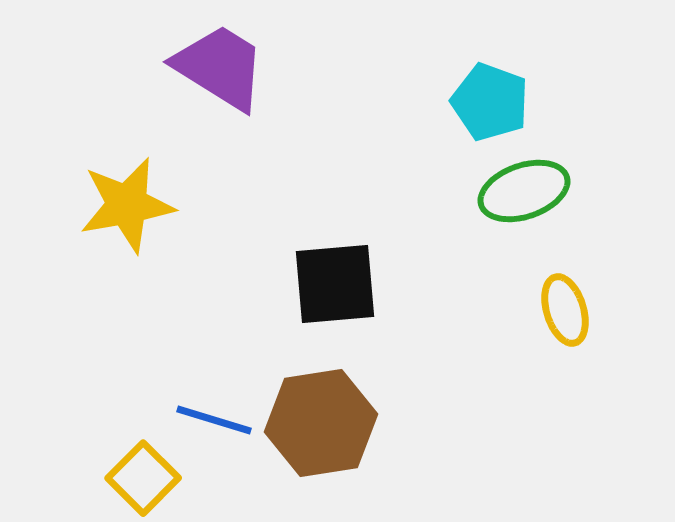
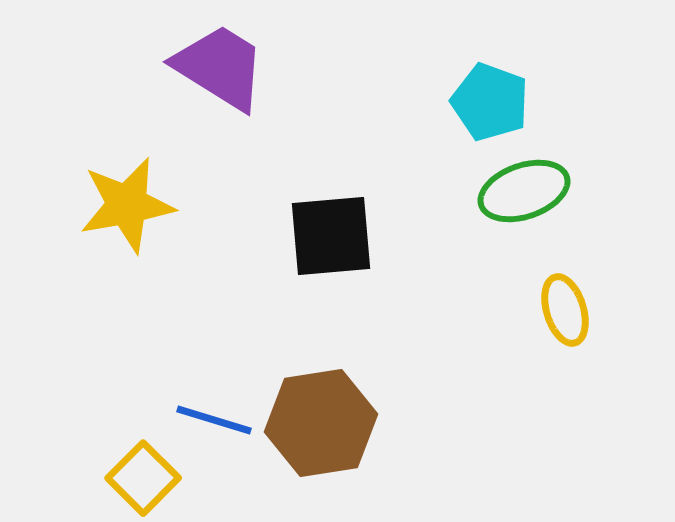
black square: moved 4 px left, 48 px up
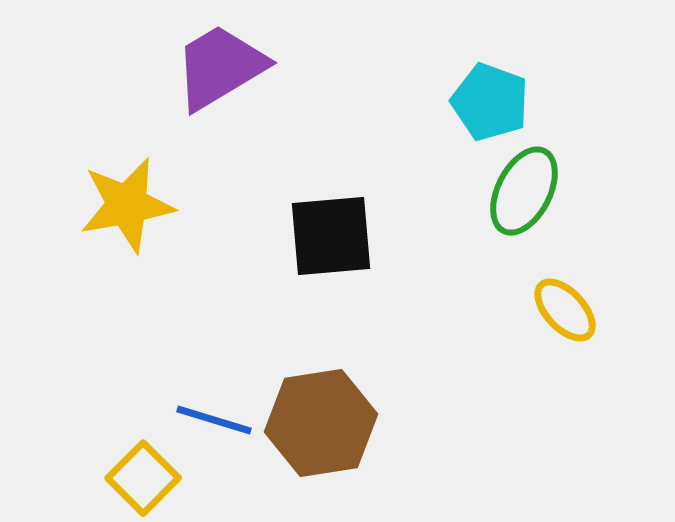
purple trapezoid: rotated 63 degrees counterclockwise
green ellipse: rotated 44 degrees counterclockwise
yellow ellipse: rotated 26 degrees counterclockwise
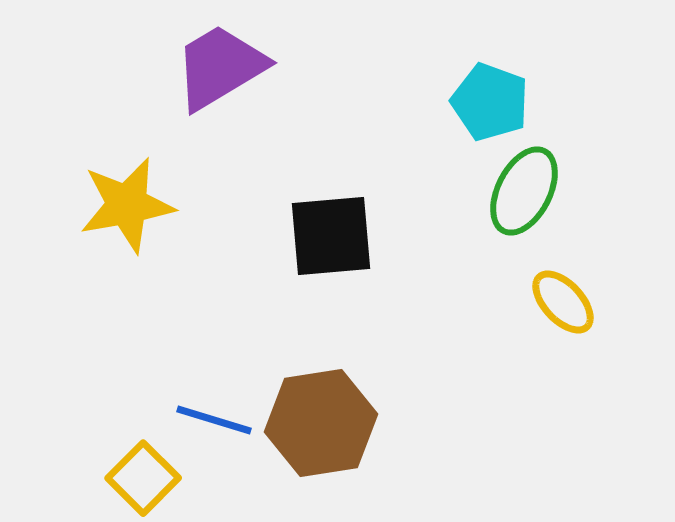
yellow ellipse: moved 2 px left, 8 px up
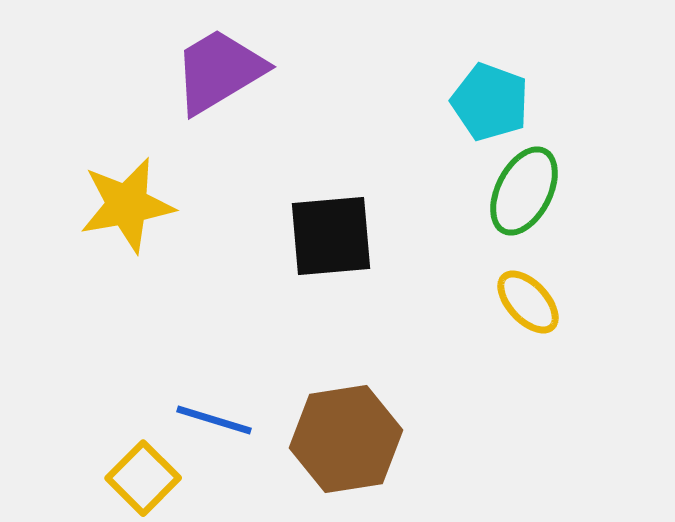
purple trapezoid: moved 1 px left, 4 px down
yellow ellipse: moved 35 px left
brown hexagon: moved 25 px right, 16 px down
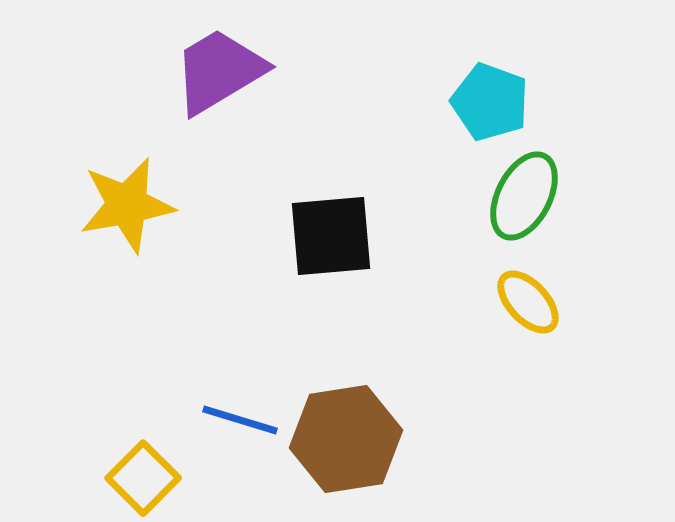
green ellipse: moved 5 px down
blue line: moved 26 px right
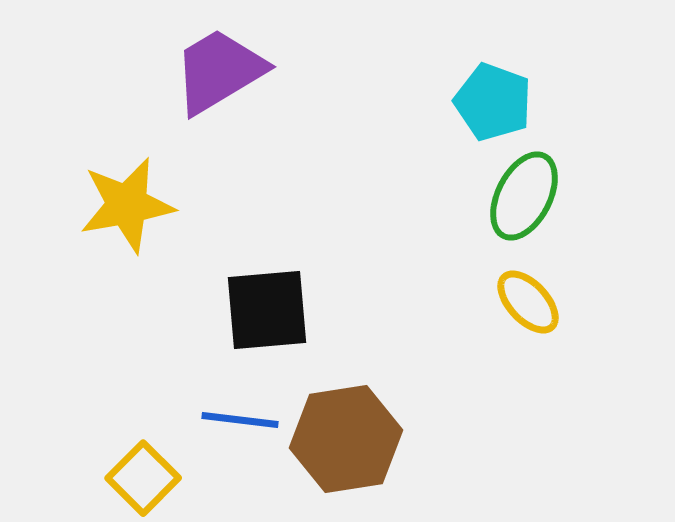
cyan pentagon: moved 3 px right
black square: moved 64 px left, 74 px down
blue line: rotated 10 degrees counterclockwise
